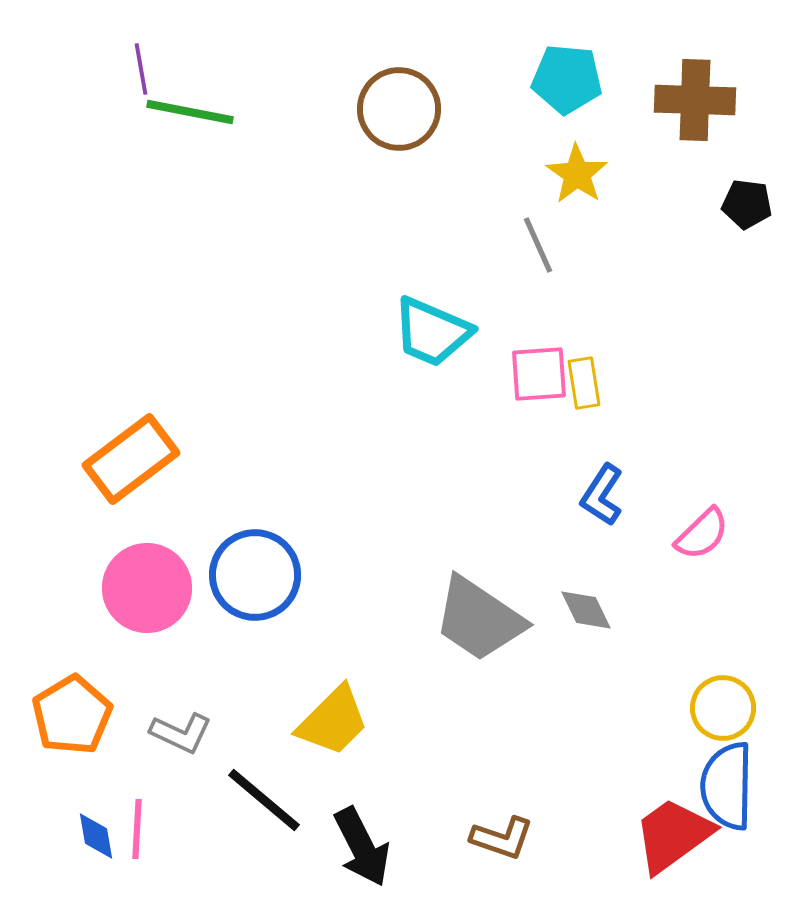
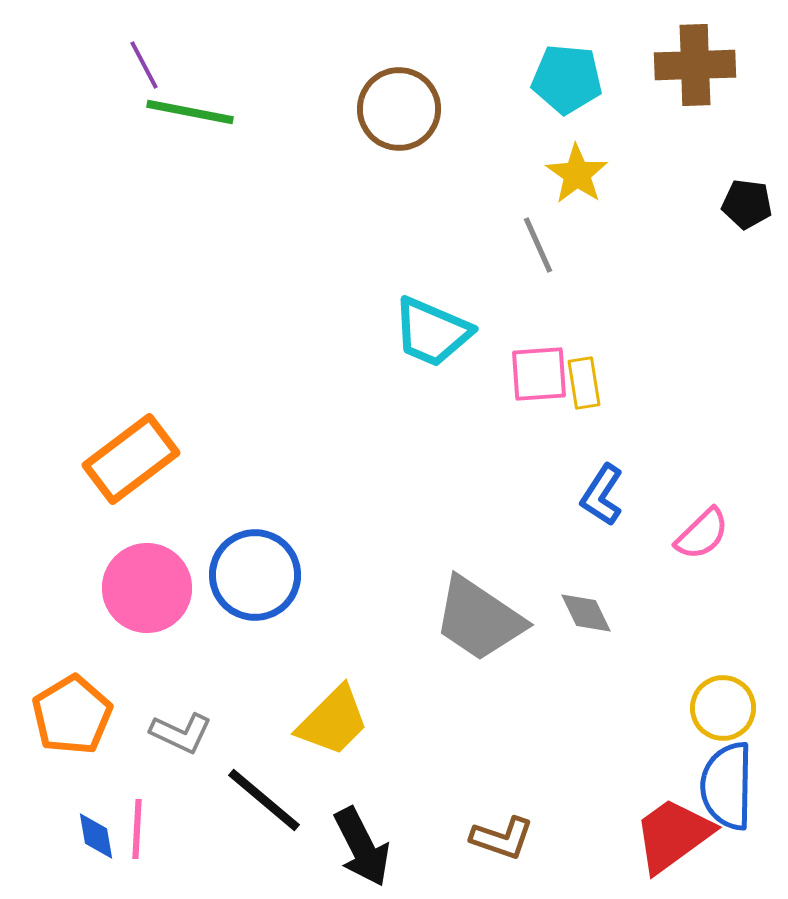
purple line: moved 3 px right, 4 px up; rotated 18 degrees counterclockwise
brown cross: moved 35 px up; rotated 4 degrees counterclockwise
gray diamond: moved 3 px down
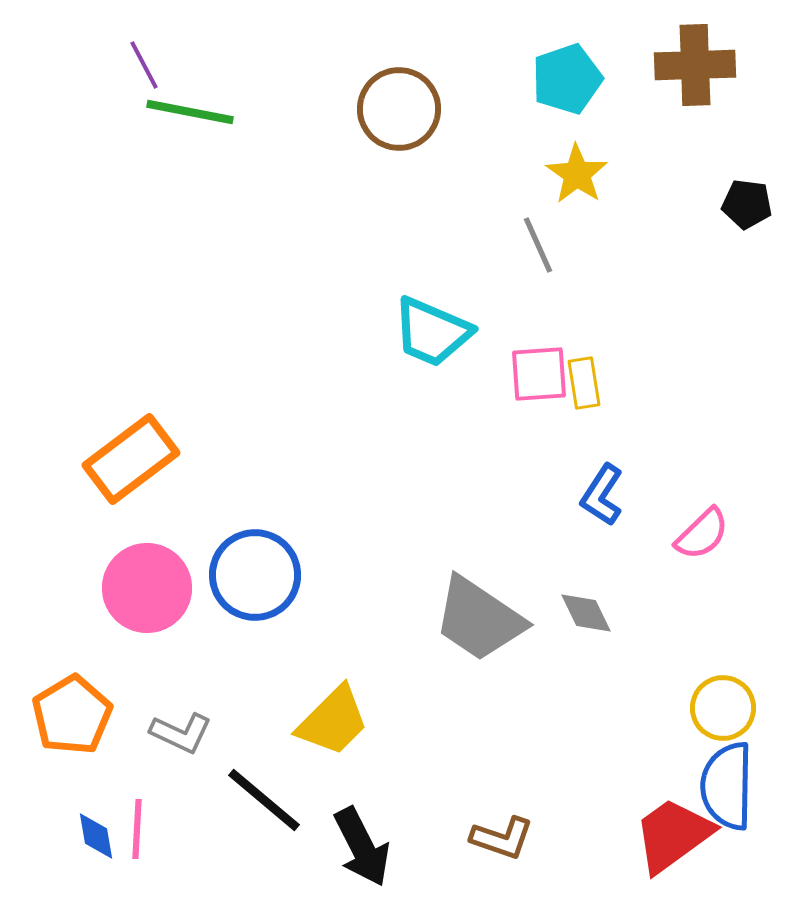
cyan pentagon: rotated 24 degrees counterclockwise
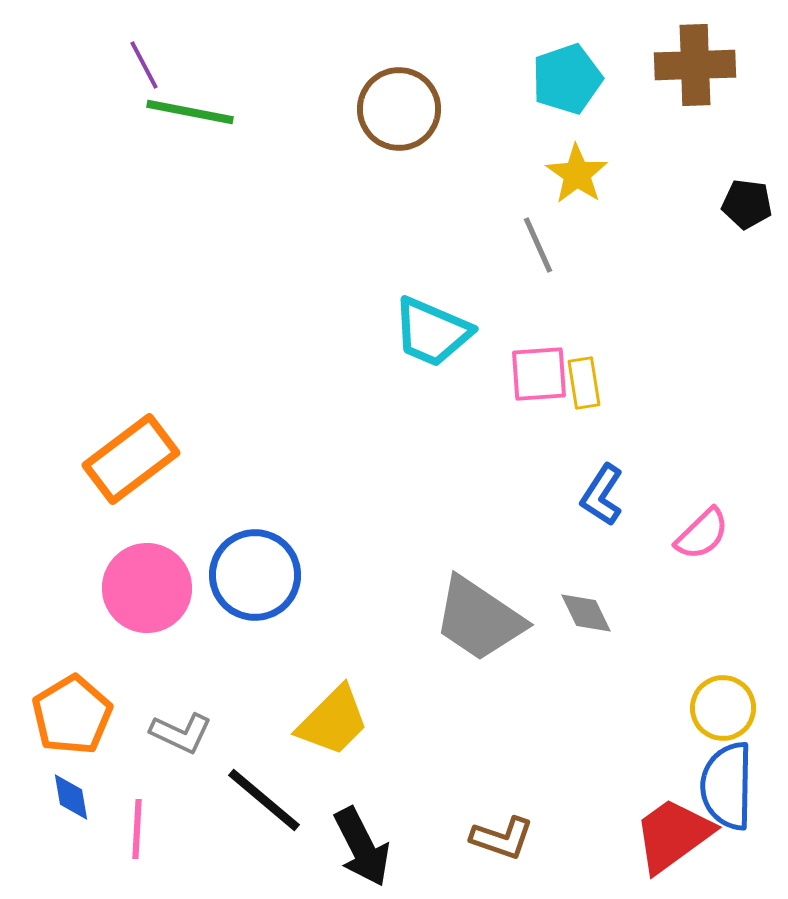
blue diamond: moved 25 px left, 39 px up
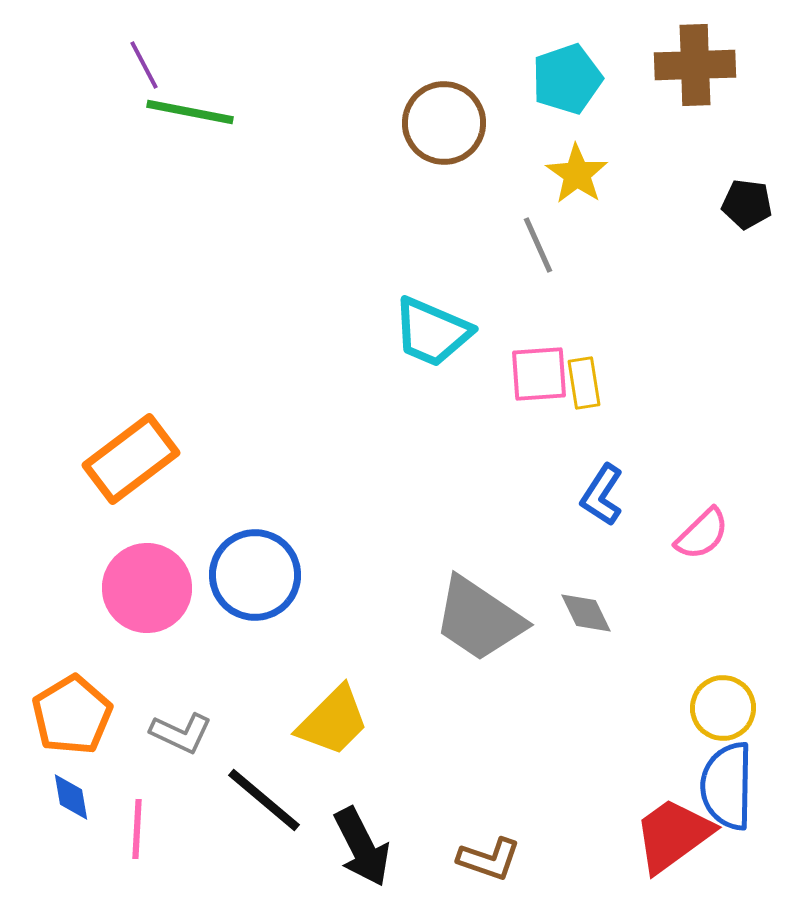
brown circle: moved 45 px right, 14 px down
brown L-shape: moved 13 px left, 21 px down
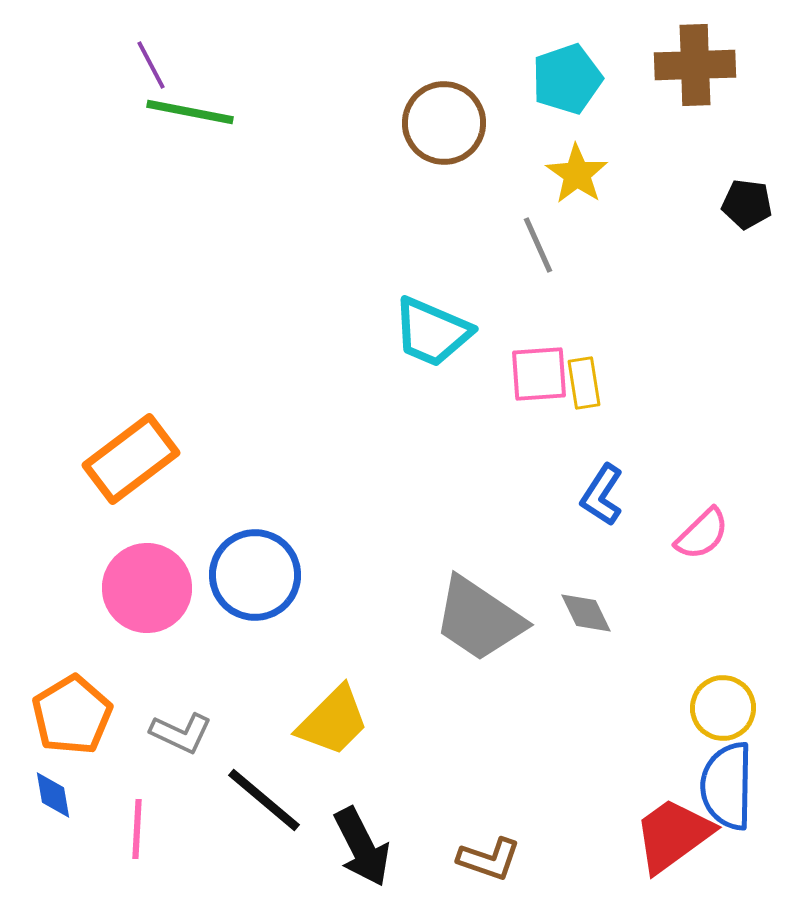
purple line: moved 7 px right
blue diamond: moved 18 px left, 2 px up
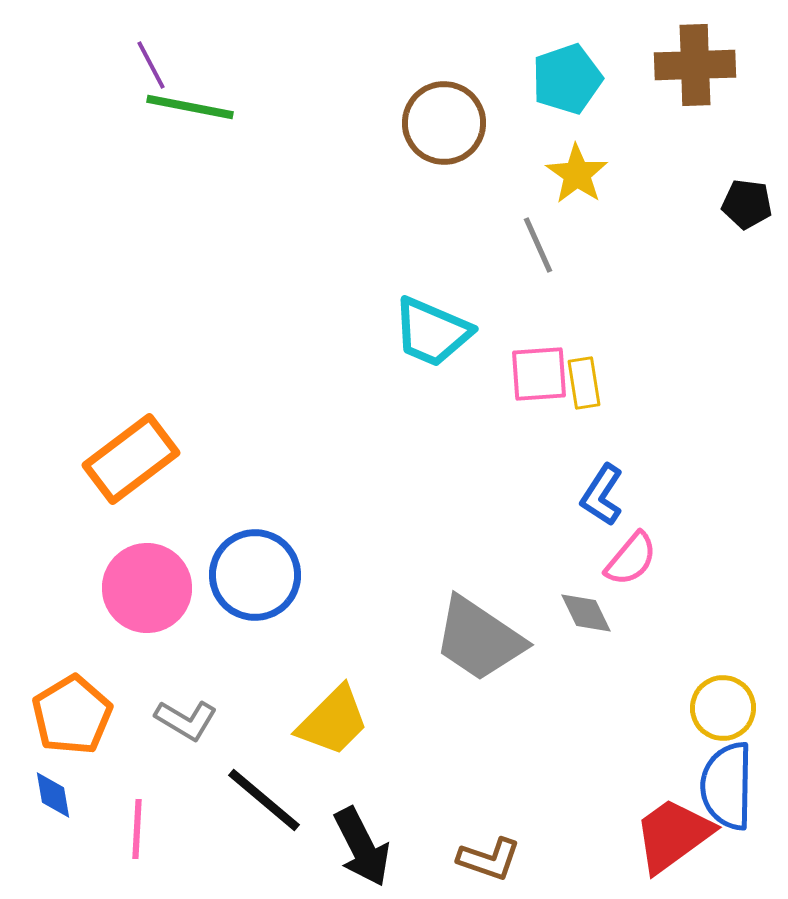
green line: moved 5 px up
pink semicircle: moved 71 px left, 25 px down; rotated 6 degrees counterclockwise
gray trapezoid: moved 20 px down
gray L-shape: moved 5 px right, 13 px up; rotated 6 degrees clockwise
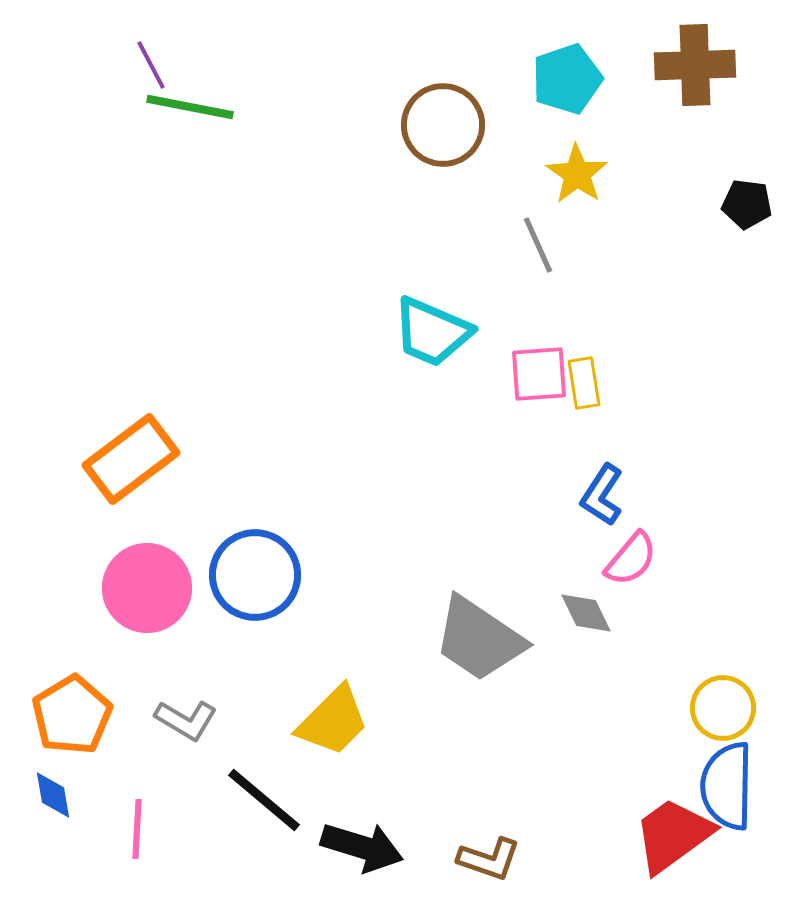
brown circle: moved 1 px left, 2 px down
black arrow: rotated 46 degrees counterclockwise
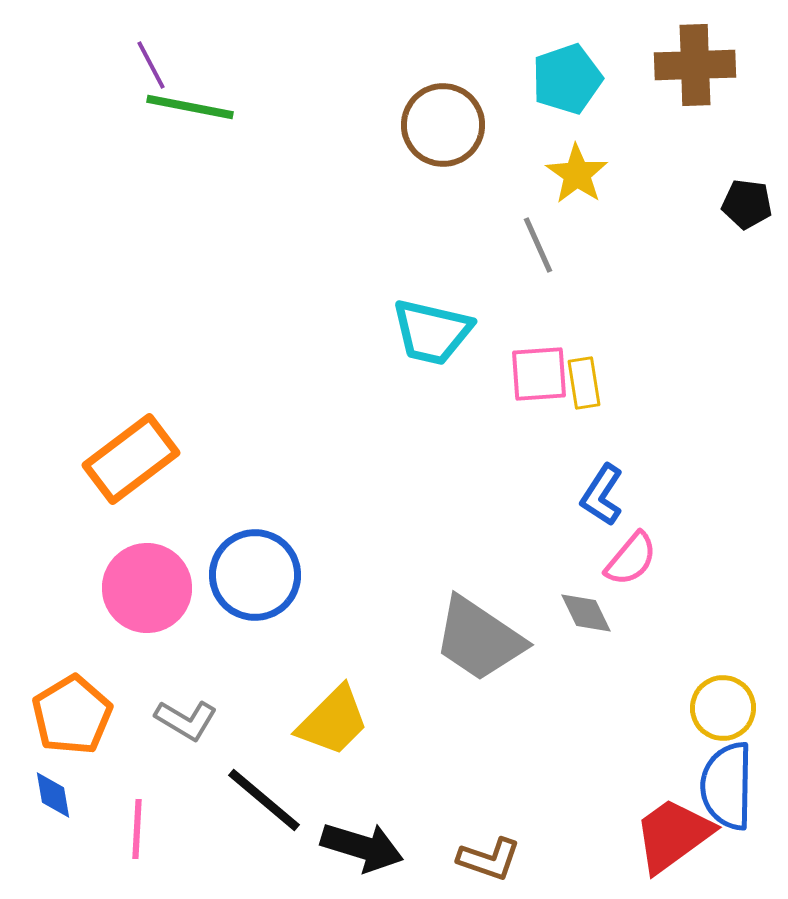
cyan trapezoid: rotated 10 degrees counterclockwise
